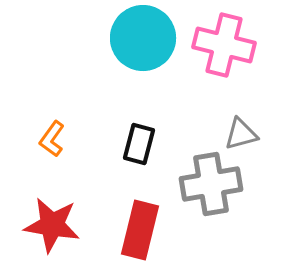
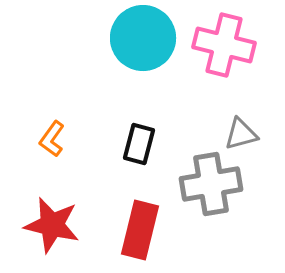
red star: rotated 4 degrees clockwise
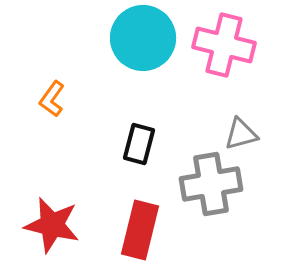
orange L-shape: moved 40 px up
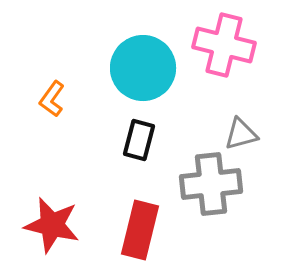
cyan circle: moved 30 px down
black rectangle: moved 4 px up
gray cross: rotated 4 degrees clockwise
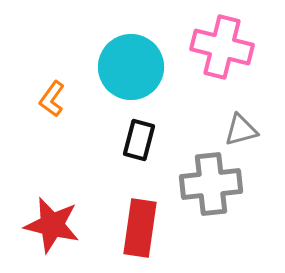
pink cross: moved 2 px left, 2 px down
cyan circle: moved 12 px left, 1 px up
gray triangle: moved 4 px up
red rectangle: moved 2 px up; rotated 6 degrees counterclockwise
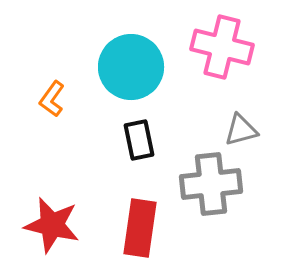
black rectangle: rotated 27 degrees counterclockwise
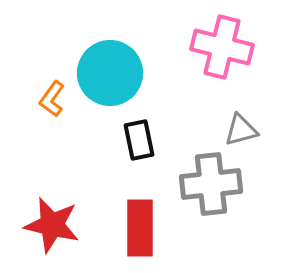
cyan circle: moved 21 px left, 6 px down
red rectangle: rotated 8 degrees counterclockwise
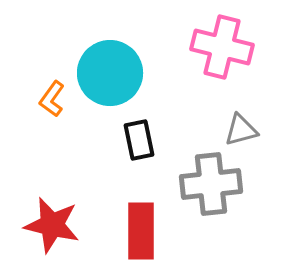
red rectangle: moved 1 px right, 3 px down
